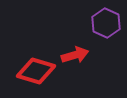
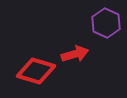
red arrow: moved 1 px up
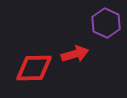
red diamond: moved 2 px left, 3 px up; rotated 18 degrees counterclockwise
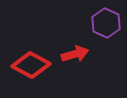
red diamond: moved 3 px left, 3 px up; rotated 30 degrees clockwise
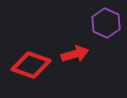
red diamond: rotated 9 degrees counterclockwise
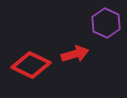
red diamond: rotated 6 degrees clockwise
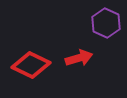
red arrow: moved 4 px right, 4 px down
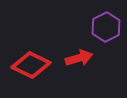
purple hexagon: moved 4 px down; rotated 8 degrees clockwise
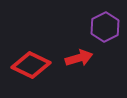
purple hexagon: moved 1 px left
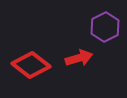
red diamond: rotated 12 degrees clockwise
